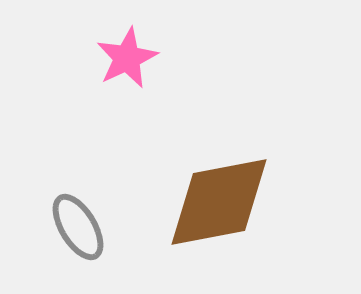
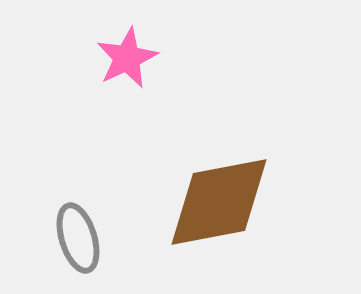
gray ellipse: moved 11 px down; rotated 14 degrees clockwise
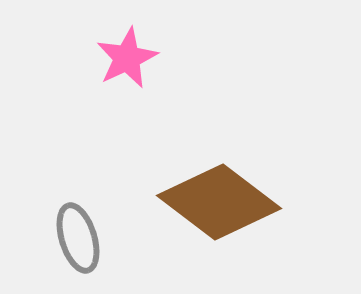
brown diamond: rotated 48 degrees clockwise
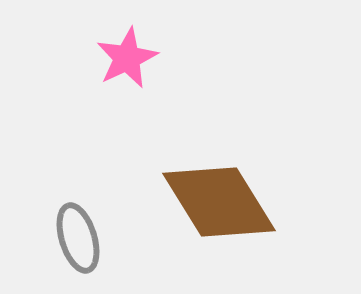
brown diamond: rotated 21 degrees clockwise
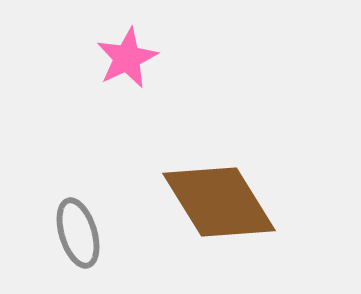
gray ellipse: moved 5 px up
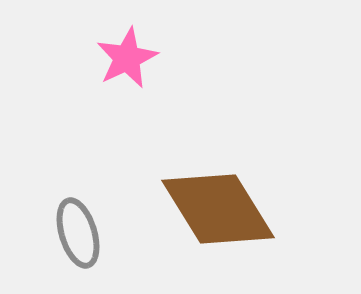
brown diamond: moved 1 px left, 7 px down
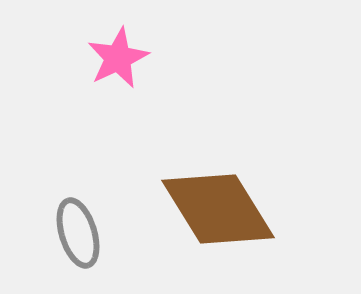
pink star: moved 9 px left
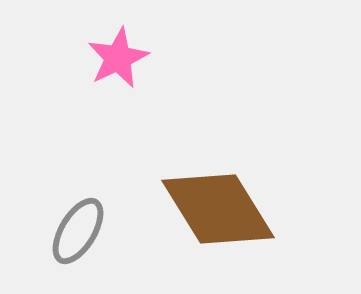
gray ellipse: moved 2 px up; rotated 48 degrees clockwise
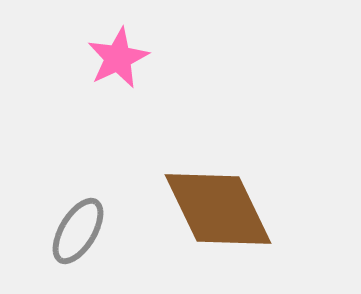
brown diamond: rotated 6 degrees clockwise
